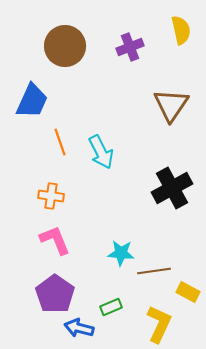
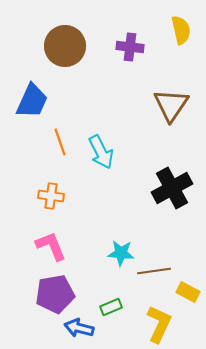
purple cross: rotated 28 degrees clockwise
pink L-shape: moved 4 px left, 6 px down
purple pentagon: rotated 27 degrees clockwise
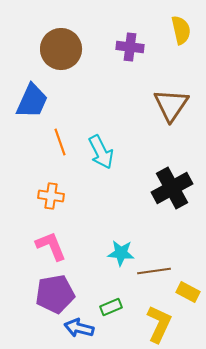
brown circle: moved 4 px left, 3 px down
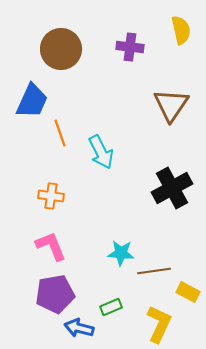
orange line: moved 9 px up
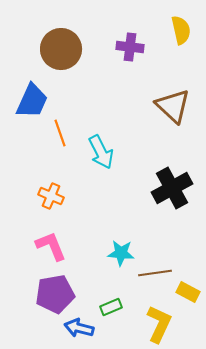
brown triangle: moved 2 px right, 1 px down; rotated 21 degrees counterclockwise
orange cross: rotated 15 degrees clockwise
brown line: moved 1 px right, 2 px down
